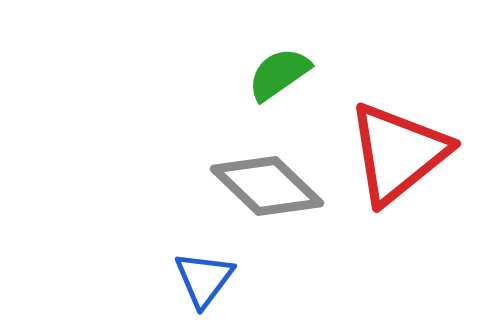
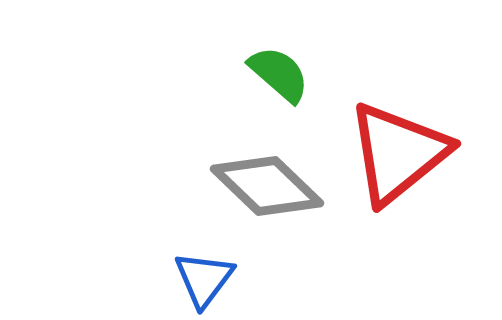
green semicircle: rotated 76 degrees clockwise
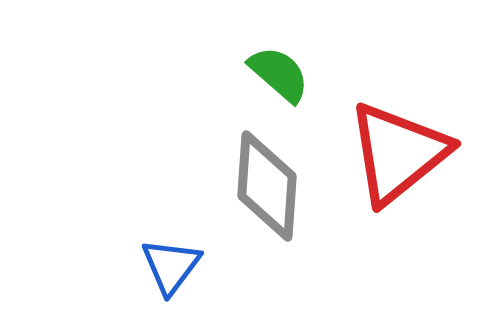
gray diamond: rotated 50 degrees clockwise
blue triangle: moved 33 px left, 13 px up
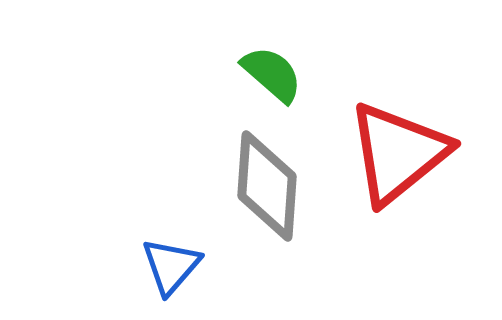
green semicircle: moved 7 px left
blue triangle: rotated 4 degrees clockwise
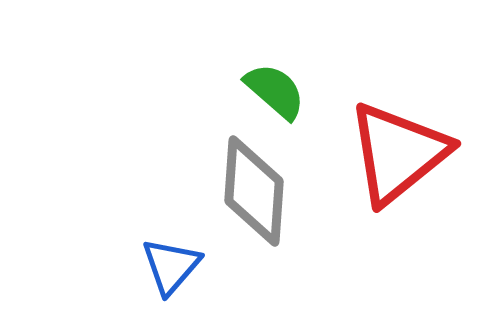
green semicircle: moved 3 px right, 17 px down
gray diamond: moved 13 px left, 5 px down
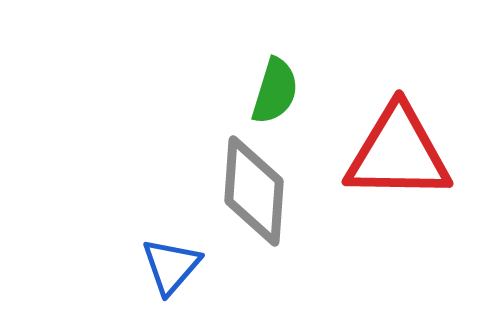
green semicircle: rotated 66 degrees clockwise
red triangle: rotated 40 degrees clockwise
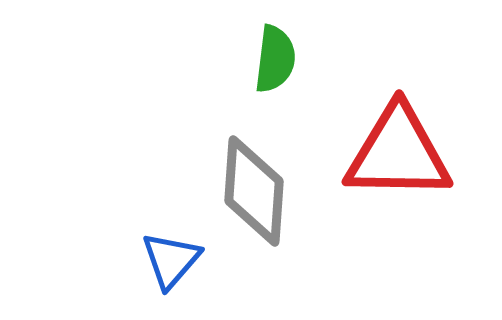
green semicircle: moved 32 px up; rotated 10 degrees counterclockwise
blue triangle: moved 6 px up
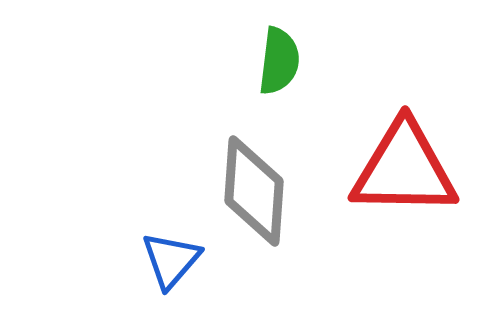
green semicircle: moved 4 px right, 2 px down
red triangle: moved 6 px right, 16 px down
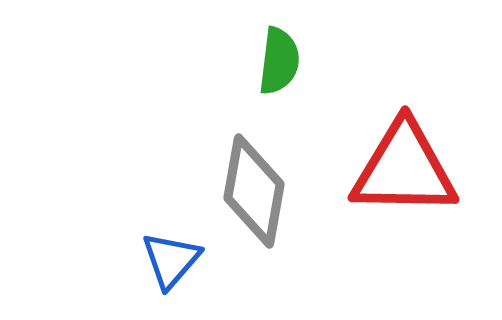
gray diamond: rotated 6 degrees clockwise
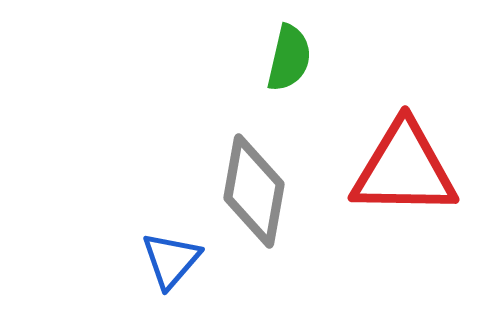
green semicircle: moved 10 px right, 3 px up; rotated 6 degrees clockwise
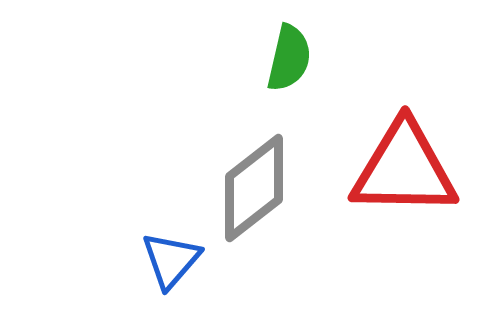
gray diamond: moved 3 px up; rotated 42 degrees clockwise
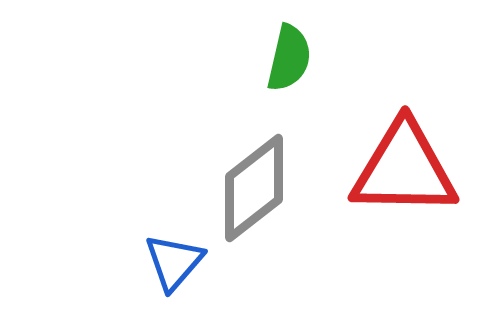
blue triangle: moved 3 px right, 2 px down
